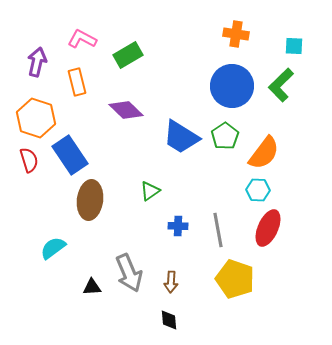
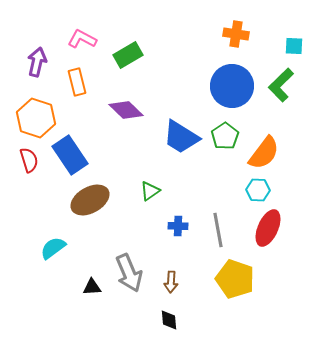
brown ellipse: rotated 54 degrees clockwise
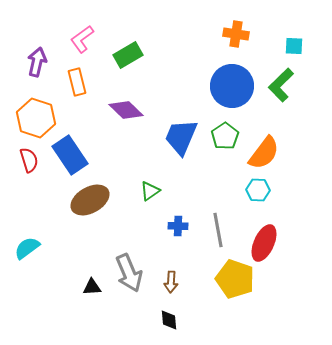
pink L-shape: rotated 64 degrees counterclockwise
blue trapezoid: rotated 81 degrees clockwise
red ellipse: moved 4 px left, 15 px down
cyan semicircle: moved 26 px left
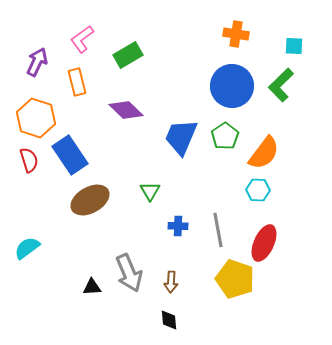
purple arrow: rotated 12 degrees clockwise
green triangle: rotated 25 degrees counterclockwise
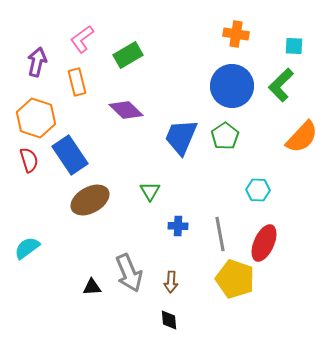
purple arrow: rotated 12 degrees counterclockwise
orange semicircle: moved 38 px right, 16 px up; rotated 6 degrees clockwise
gray line: moved 2 px right, 4 px down
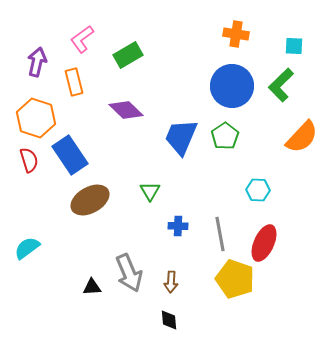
orange rectangle: moved 3 px left
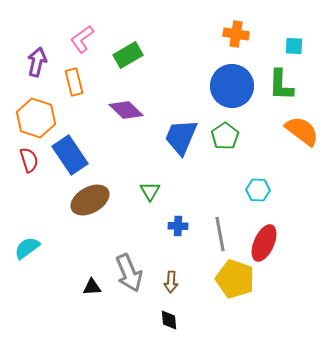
green L-shape: rotated 44 degrees counterclockwise
orange semicircle: moved 6 px up; rotated 96 degrees counterclockwise
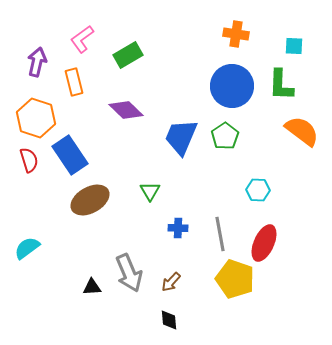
blue cross: moved 2 px down
brown arrow: rotated 40 degrees clockwise
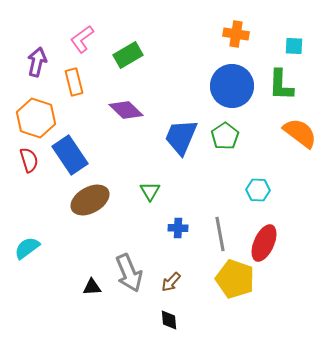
orange semicircle: moved 2 px left, 2 px down
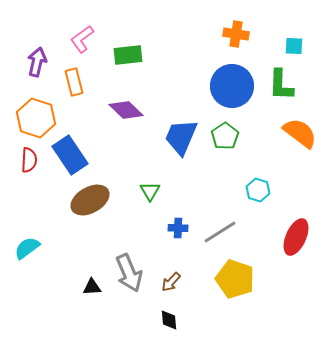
green rectangle: rotated 24 degrees clockwise
red semicircle: rotated 20 degrees clockwise
cyan hexagon: rotated 15 degrees clockwise
gray line: moved 2 px up; rotated 68 degrees clockwise
red ellipse: moved 32 px right, 6 px up
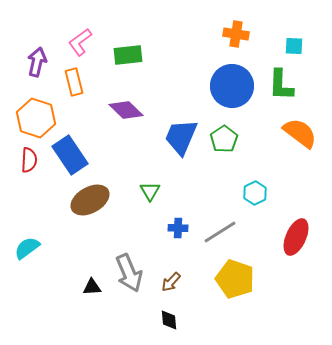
pink L-shape: moved 2 px left, 3 px down
green pentagon: moved 1 px left, 3 px down
cyan hexagon: moved 3 px left, 3 px down; rotated 15 degrees clockwise
